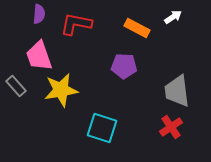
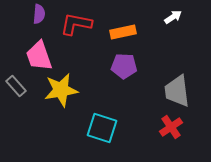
orange rectangle: moved 14 px left, 4 px down; rotated 40 degrees counterclockwise
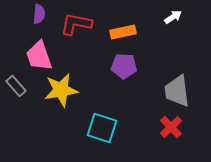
red cross: rotated 10 degrees counterclockwise
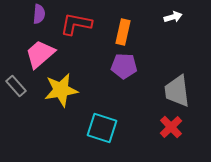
white arrow: rotated 18 degrees clockwise
orange rectangle: rotated 65 degrees counterclockwise
pink trapezoid: moved 1 px right, 2 px up; rotated 68 degrees clockwise
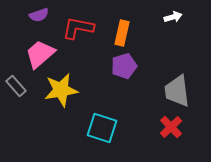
purple semicircle: moved 1 px down; rotated 66 degrees clockwise
red L-shape: moved 2 px right, 4 px down
orange rectangle: moved 1 px left, 1 px down
purple pentagon: rotated 20 degrees counterclockwise
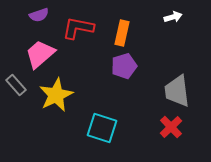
gray rectangle: moved 1 px up
yellow star: moved 5 px left, 5 px down; rotated 16 degrees counterclockwise
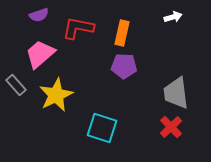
purple pentagon: rotated 20 degrees clockwise
gray trapezoid: moved 1 px left, 2 px down
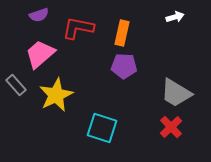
white arrow: moved 2 px right
gray trapezoid: rotated 52 degrees counterclockwise
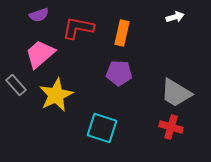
purple pentagon: moved 5 px left, 7 px down
red cross: rotated 30 degrees counterclockwise
